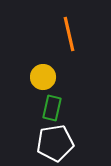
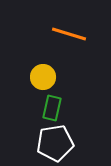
orange line: rotated 60 degrees counterclockwise
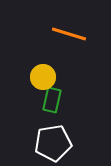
green rectangle: moved 8 px up
white pentagon: moved 2 px left
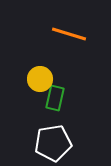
yellow circle: moved 3 px left, 2 px down
green rectangle: moved 3 px right, 2 px up
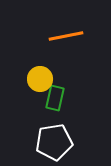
orange line: moved 3 px left, 2 px down; rotated 28 degrees counterclockwise
white pentagon: moved 1 px right, 1 px up
